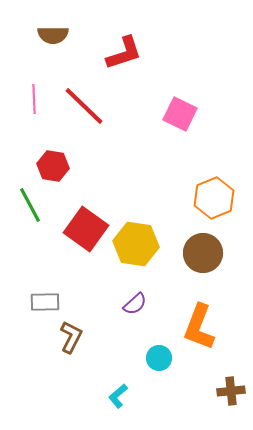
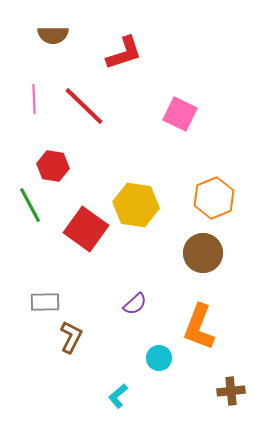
yellow hexagon: moved 39 px up
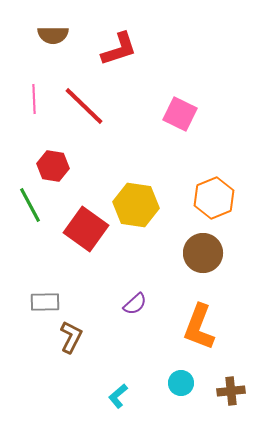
red L-shape: moved 5 px left, 4 px up
cyan circle: moved 22 px right, 25 px down
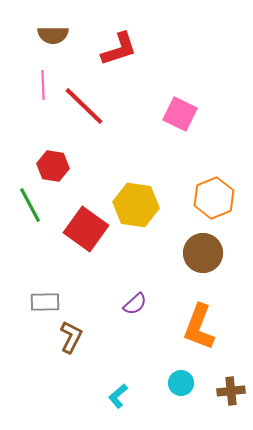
pink line: moved 9 px right, 14 px up
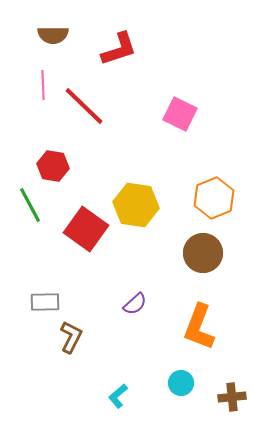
brown cross: moved 1 px right, 6 px down
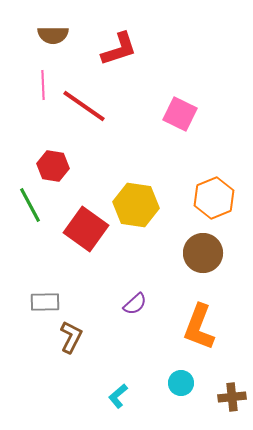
red line: rotated 9 degrees counterclockwise
